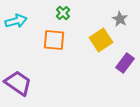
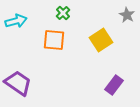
gray star: moved 7 px right, 4 px up
purple rectangle: moved 11 px left, 22 px down
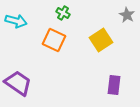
green cross: rotated 16 degrees counterclockwise
cyan arrow: rotated 30 degrees clockwise
orange square: rotated 20 degrees clockwise
purple rectangle: rotated 30 degrees counterclockwise
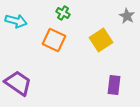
gray star: moved 1 px down
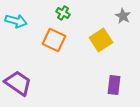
gray star: moved 4 px left
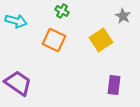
green cross: moved 1 px left, 2 px up
